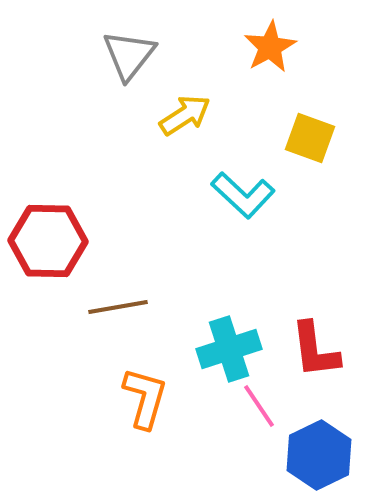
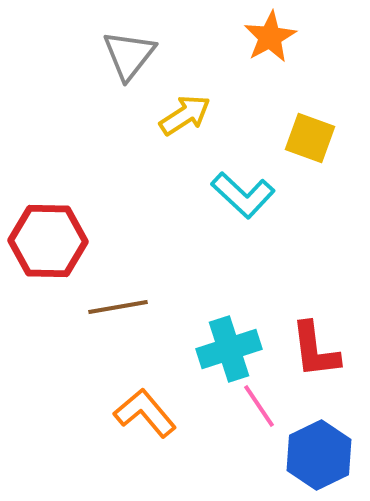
orange star: moved 10 px up
orange L-shape: moved 15 px down; rotated 56 degrees counterclockwise
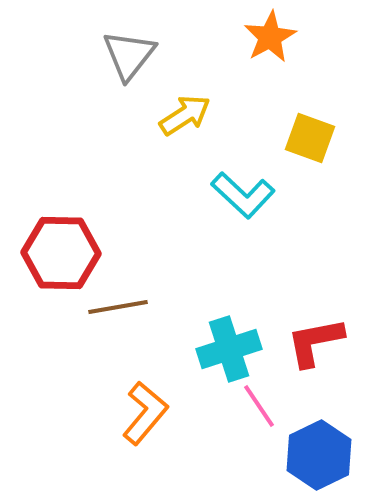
red hexagon: moved 13 px right, 12 px down
red L-shape: moved 8 px up; rotated 86 degrees clockwise
orange L-shape: rotated 80 degrees clockwise
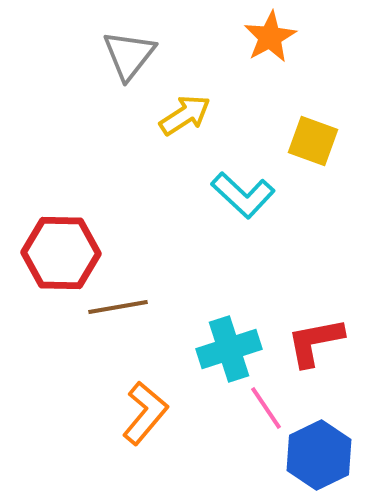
yellow square: moved 3 px right, 3 px down
pink line: moved 7 px right, 2 px down
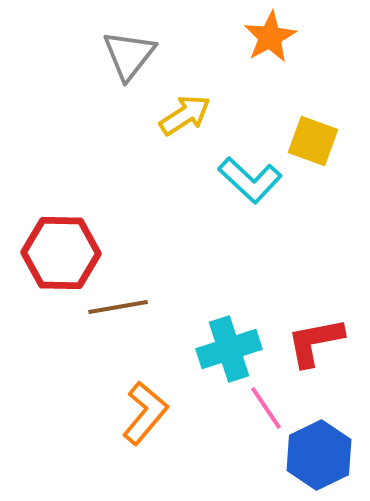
cyan L-shape: moved 7 px right, 15 px up
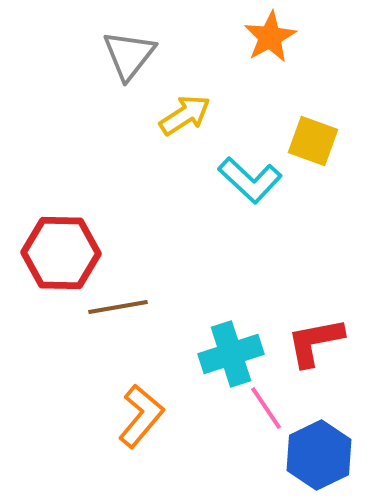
cyan cross: moved 2 px right, 5 px down
orange L-shape: moved 4 px left, 3 px down
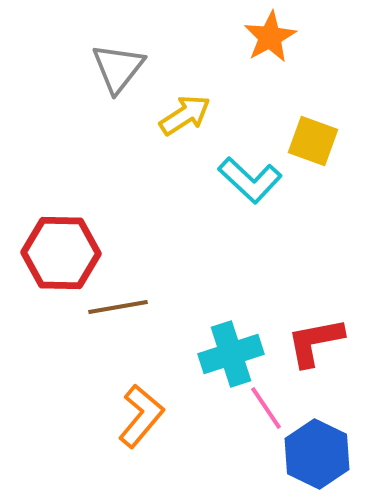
gray triangle: moved 11 px left, 13 px down
blue hexagon: moved 2 px left, 1 px up; rotated 8 degrees counterclockwise
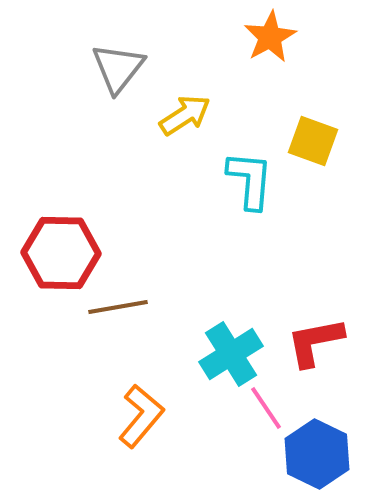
cyan L-shape: rotated 128 degrees counterclockwise
cyan cross: rotated 14 degrees counterclockwise
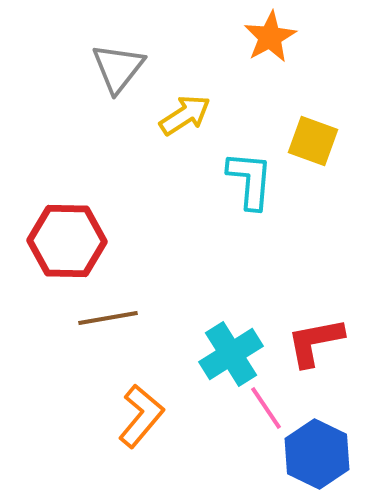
red hexagon: moved 6 px right, 12 px up
brown line: moved 10 px left, 11 px down
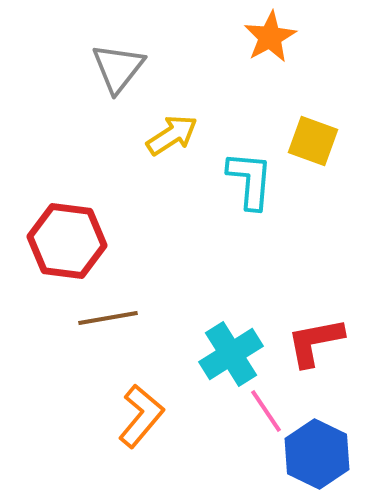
yellow arrow: moved 13 px left, 20 px down
red hexagon: rotated 6 degrees clockwise
pink line: moved 3 px down
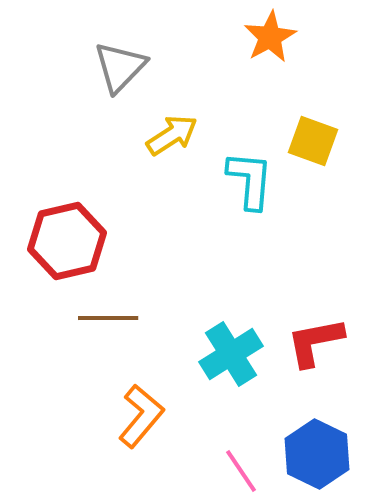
gray triangle: moved 2 px right, 1 px up; rotated 6 degrees clockwise
red hexagon: rotated 20 degrees counterclockwise
brown line: rotated 10 degrees clockwise
pink line: moved 25 px left, 60 px down
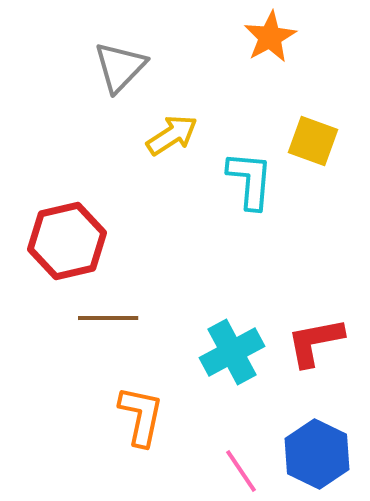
cyan cross: moved 1 px right, 2 px up; rotated 4 degrees clockwise
orange L-shape: rotated 28 degrees counterclockwise
